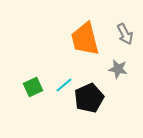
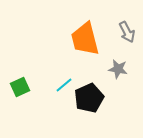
gray arrow: moved 2 px right, 2 px up
green square: moved 13 px left
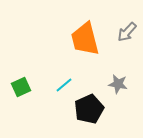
gray arrow: rotated 70 degrees clockwise
gray star: moved 15 px down
green square: moved 1 px right
black pentagon: moved 11 px down
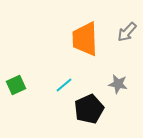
orange trapezoid: rotated 12 degrees clockwise
green square: moved 5 px left, 2 px up
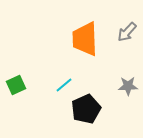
gray star: moved 10 px right, 2 px down; rotated 12 degrees counterclockwise
black pentagon: moved 3 px left
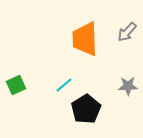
black pentagon: rotated 8 degrees counterclockwise
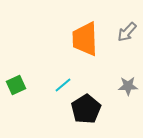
cyan line: moved 1 px left
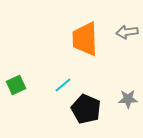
gray arrow: rotated 40 degrees clockwise
gray star: moved 13 px down
black pentagon: rotated 16 degrees counterclockwise
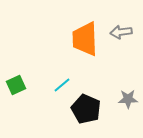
gray arrow: moved 6 px left
cyan line: moved 1 px left
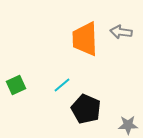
gray arrow: rotated 15 degrees clockwise
gray star: moved 26 px down
